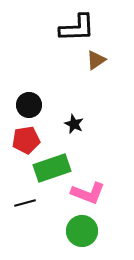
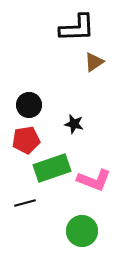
brown triangle: moved 2 px left, 2 px down
black star: rotated 12 degrees counterclockwise
pink L-shape: moved 6 px right, 13 px up
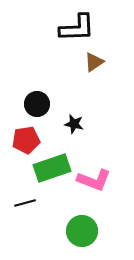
black circle: moved 8 px right, 1 px up
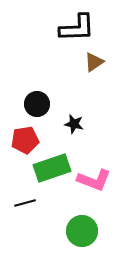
red pentagon: moved 1 px left
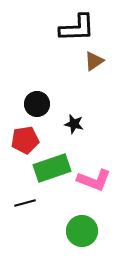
brown triangle: moved 1 px up
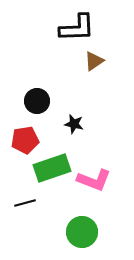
black circle: moved 3 px up
green circle: moved 1 px down
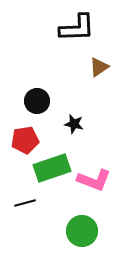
brown triangle: moved 5 px right, 6 px down
green circle: moved 1 px up
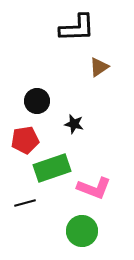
pink L-shape: moved 8 px down
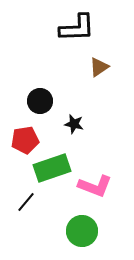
black circle: moved 3 px right
pink L-shape: moved 1 px right, 2 px up
black line: moved 1 px right, 1 px up; rotated 35 degrees counterclockwise
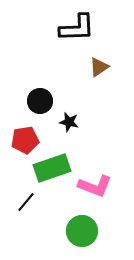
black star: moved 5 px left, 2 px up
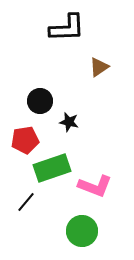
black L-shape: moved 10 px left
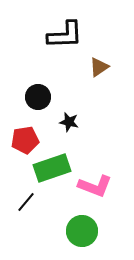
black L-shape: moved 2 px left, 7 px down
black circle: moved 2 px left, 4 px up
